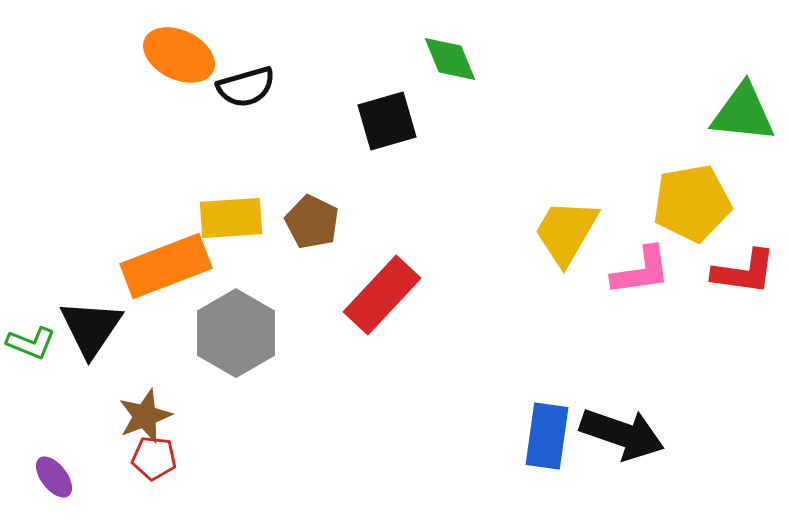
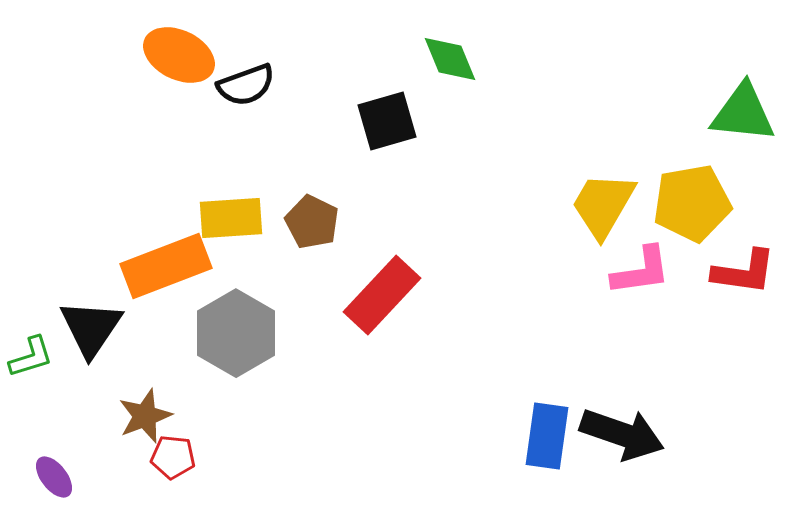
black semicircle: moved 2 px up; rotated 4 degrees counterclockwise
yellow trapezoid: moved 37 px right, 27 px up
green L-shape: moved 14 px down; rotated 39 degrees counterclockwise
red pentagon: moved 19 px right, 1 px up
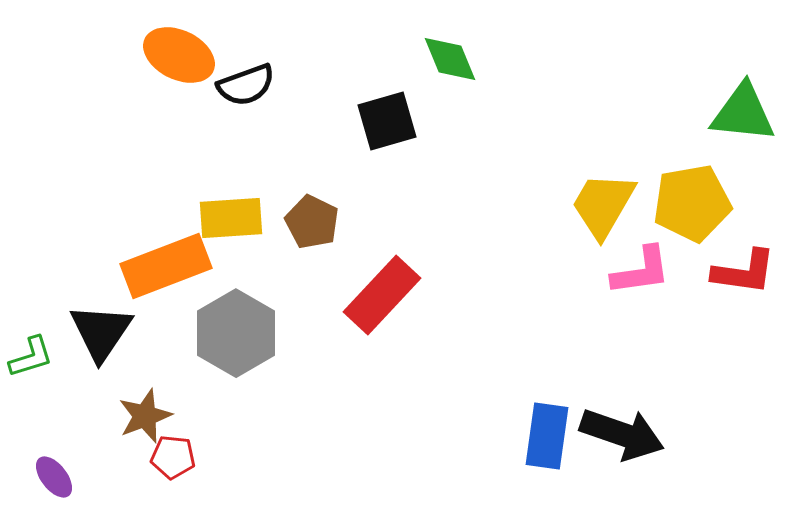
black triangle: moved 10 px right, 4 px down
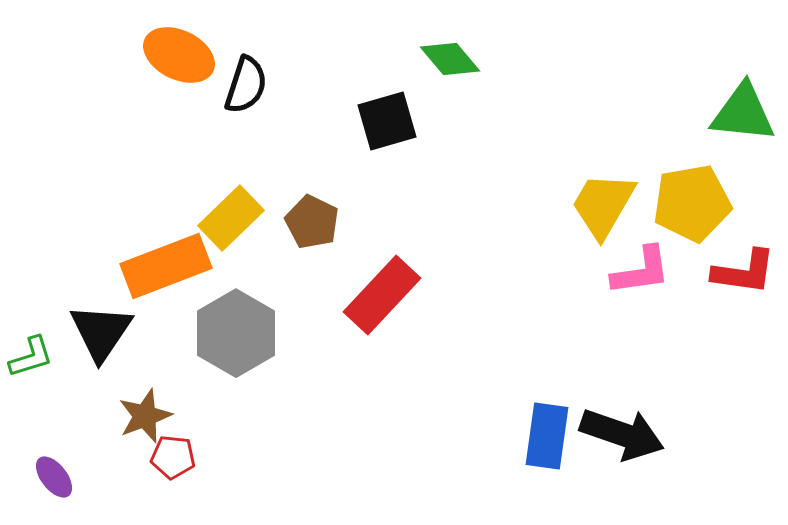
green diamond: rotated 18 degrees counterclockwise
black semicircle: rotated 52 degrees counterclockwise
yellow rectangle: rotated 40 degrees counterclockwise
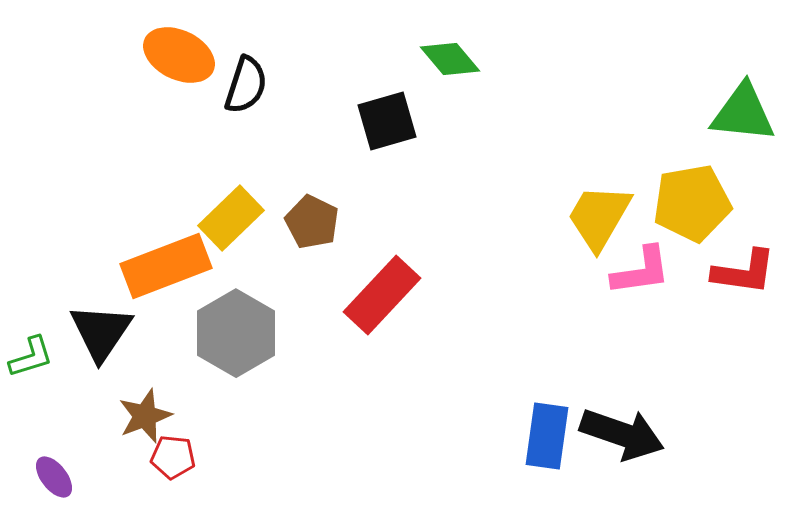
yellow trapezoid: moved 4 px left, 12 px down
